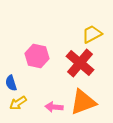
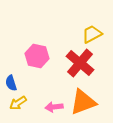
pink arrow: rotated 12 degrees counterclockwise
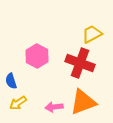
pink hexagon: rotated 15 degrees clockwise
red cross: rotated 20 degrees counterclockwise
blue semicircle: moved 2 px up
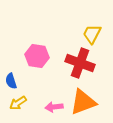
yellow trapezoid: rotated 35 degrees counterclockwise
pink hexagon: rotated 20 degrees counterclockwise
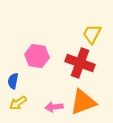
blue semicircle: moved 2 px right; rotated 28 degrees clockwise
